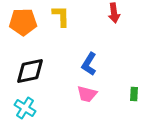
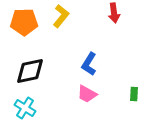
yellow L-shape: rotated 40 degrees clockwise
orange pentagon: moved 1 px right
pink trapezoid: rotated 15 degrees clockwise
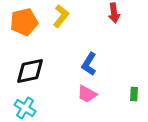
orange pentagon: rotated 12 degrees counterclockwise
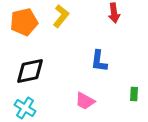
blue L-shape: moved 10 px right, 3 px up; rotated 25 degrees counterclockwise
pink trapezoid: moved 2 px left, 7 px down
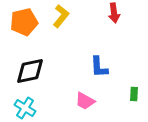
blue L-shape: moved 6 px down; rotated 10 degrees counterclockwise
